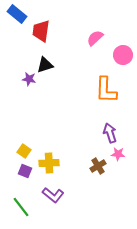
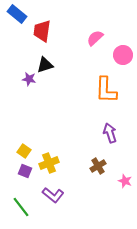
red trapezoid: moved 1 px right
pink star: moved 7 px right, 27 px down; rotated 16 degrees clockwise
yellow cross: rotated 18 degrees counterclockwise
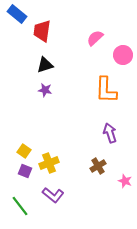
purple star: moved 16 px right, 11 px down
green line: moved 1 px left, 1 px up
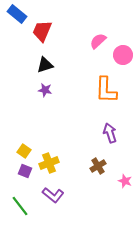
red trapezoid: rotated 15 degrees clockwise
pink semicircle: moved 3 px right, 3 px down
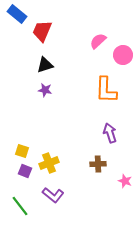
yellow square: moved 2 px left; rotated 16 degrees counterclockwise
brown cross: moved 2 px up; rotated 28 degrees clockwise
